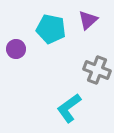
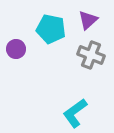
gray cross: moved 6 px left, 15 px up
cyan L-shape: moved 6 px right, 5 px down
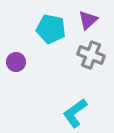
purple circle: moved 13 px down
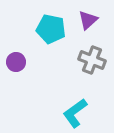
gray cross: moved 1 px right, 5 px down
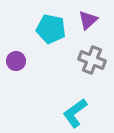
purple circle: moved 1 px up
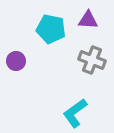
purple triangle: rotated 45 degrees clockwise
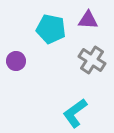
gray cross: rotated 12 degrees clockwise
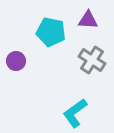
cyan pentagon: moved 3 px down
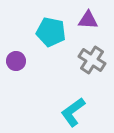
cyan L-shape: moved 2 px left, 1 px up
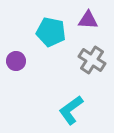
cyan L-shape: moved 2 px left, 2 px up
